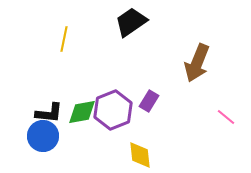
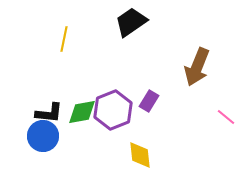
brown arrow: moved 4 px down
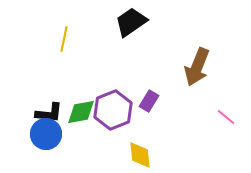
green diamond: moved 1 px left
blue circle: moved 3 px right, 2 px up
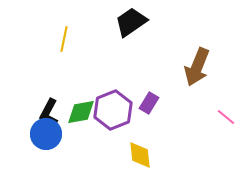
purple rectangle: moved 2 px down
black L-shape: rotated 112 degrees clockwise
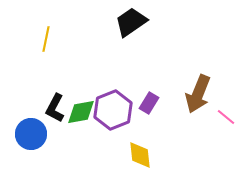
yellow line: moved 18 px left
brown arrow: moved 1 px right, 27 px down
black L-shape: moved 6 px right, 5 px up
blue circle: moved 15 px left
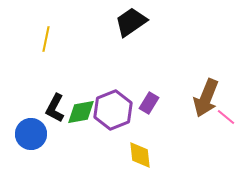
brown arrow: moved 8 px right, 4 px down
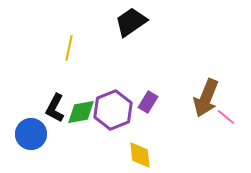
yellow line: moved 23 px right, 9 px down
purple rectangle: moved 1 px left, 1 px up
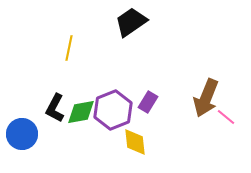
blue circle: moved 9 px left
yellow diamond: moved 5 px left, 13 px up
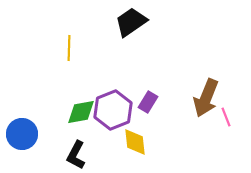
yellow line: rotated 10 degrees counterclockwise
black L-shape: moved 21 px right, 47 px down
pink line: rotated 30 degrees clockwise
